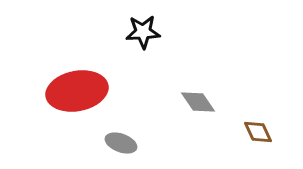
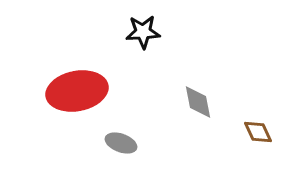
gray diamond: rotated 24 degrees clockwise
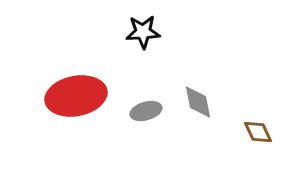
red ellipse: moved 1 px left, 5 px down
gray ellipse: moved 25 px right, 32 px up; rotated 36 degrees counterclockwise
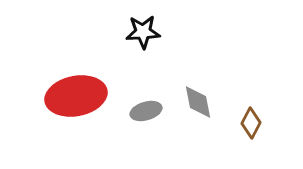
brown diamond: moved 7 px left, 9 px up; rotated 52 degrees clockwise
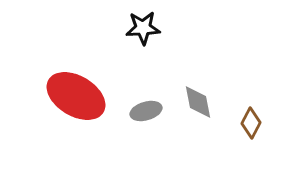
black star: moved 4 px up
red ellipse: rotated 42 degrees clockwise
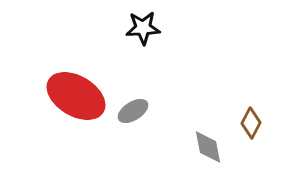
gray diamond: moved 10 px right, 45 px down
gray ellipse: moved 13 px left; rotated 16 degrees counterclockwise
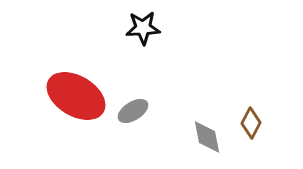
gray diamond: moved 1 px left, 10 px up
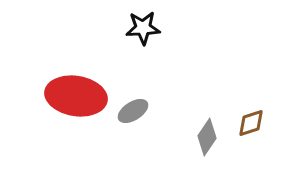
red ellipse: rotated 22 degrees counterclockwise
brown diamond: rotated 44 degrees clockwise
gray diamond: rotated 45 degrees clockwise
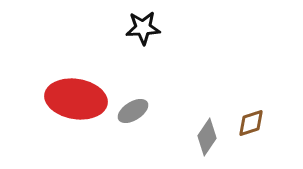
red ellipse: moved 3 px down
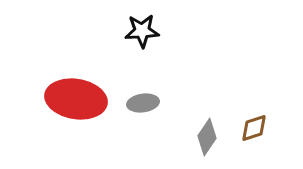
black star: moved 1 px left, 3 px down
gray ellipse: moved 10 px right, 8 px up; rotated 24 degrees clockwise
brown diamond: moved 3 px right, 5 px down
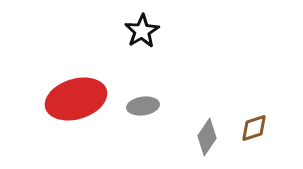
black star: rotated 28 degrees counterclockwise
red ellipse: rotated 26 degrees counterclockwise
gray ellipse: moved 3 px down
